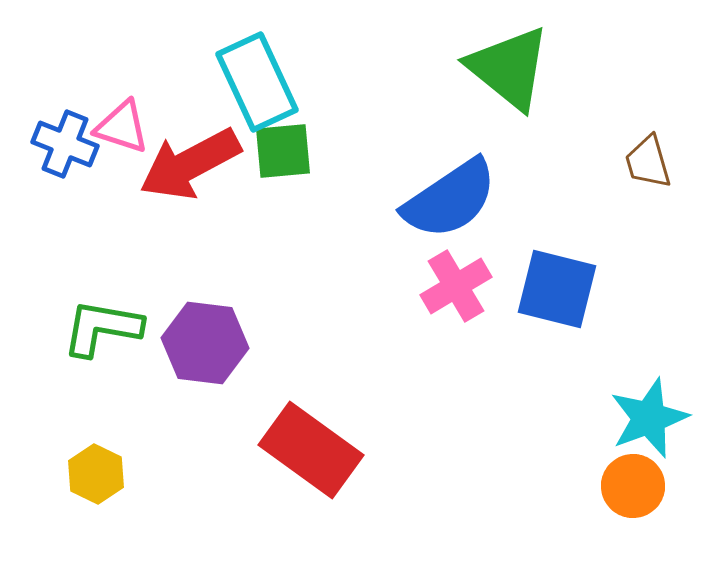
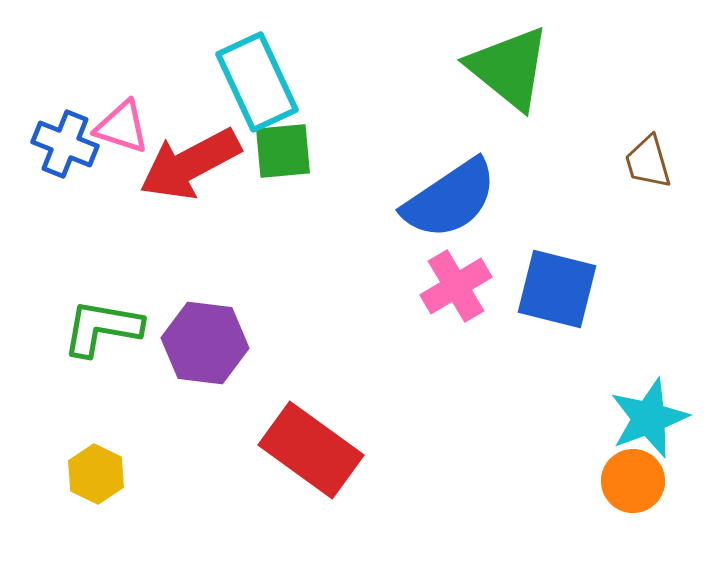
orange circle: moved 5 px up
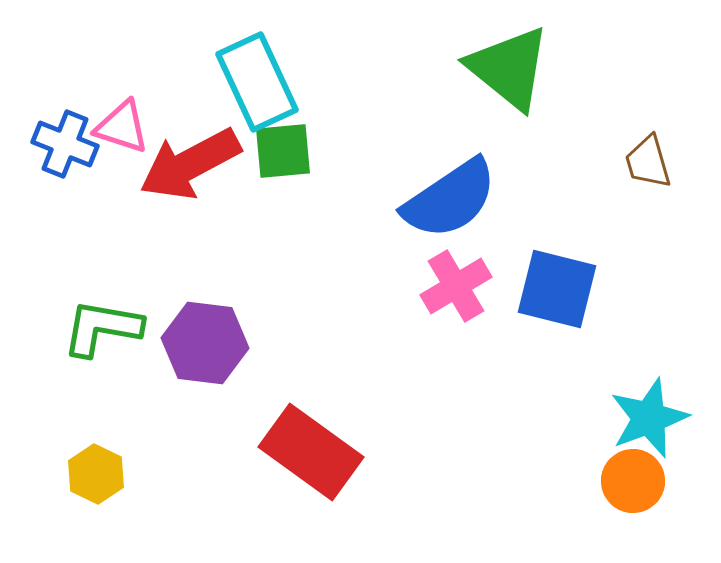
red rectangle: moved 2 px down
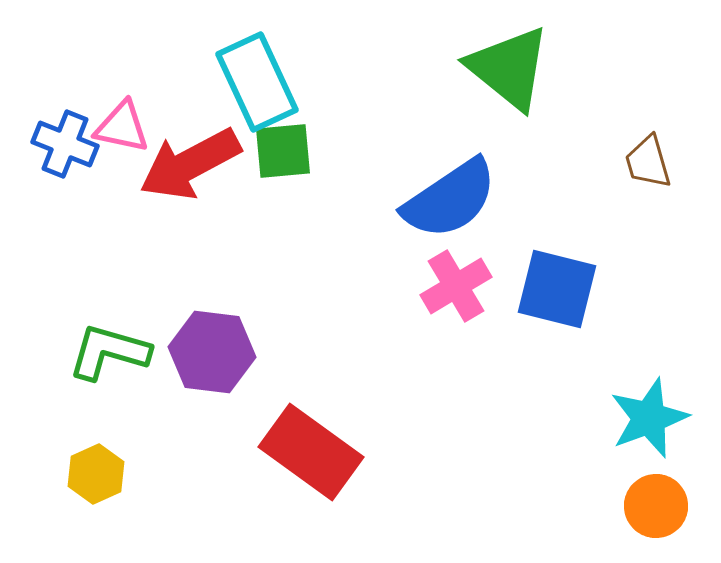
pink triangle: rotated 6 degrees counterclockwise
green L-shape: moved 7 px right, 24 px down; rotated 6 degrees clockwise
purple hexagon: moved 7 px right, 9 px down
yellow hexagon: rotated 10 degrees clockwise
orange circle: moved 23 px right, 25 px down
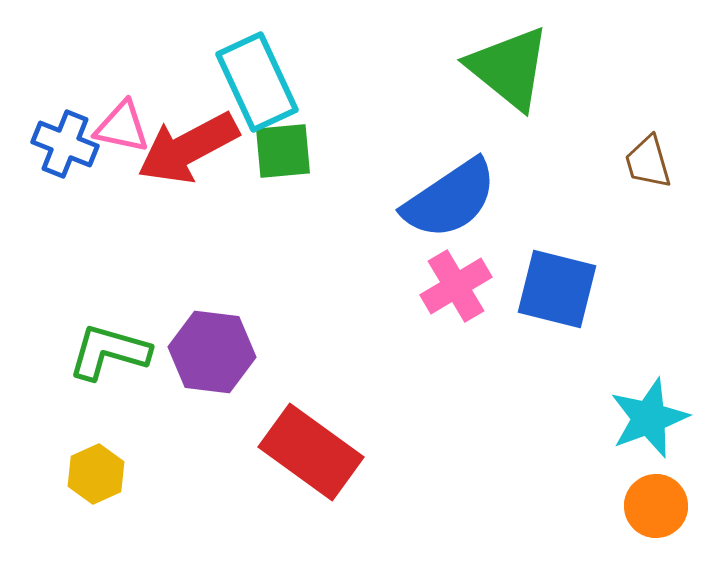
red arrow: moved 2 px left, 16 px up
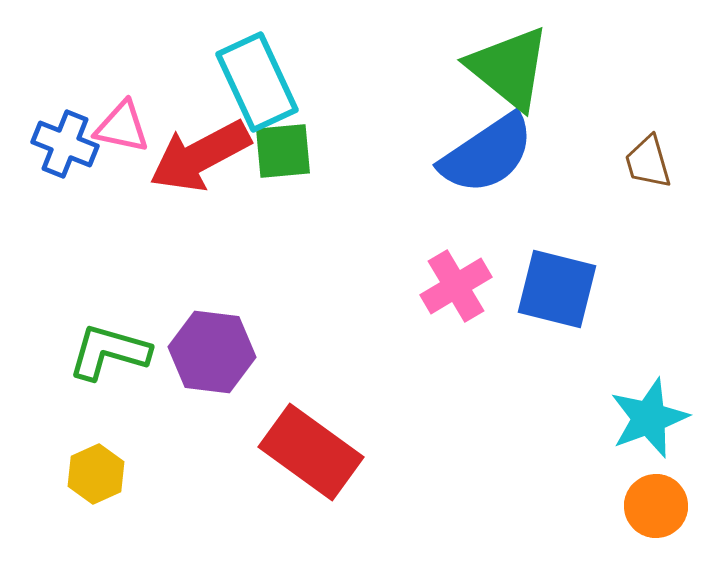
red arrow: moved 12 px right, 8 px down
blue semicircle: moved 37 px right, 45 px up
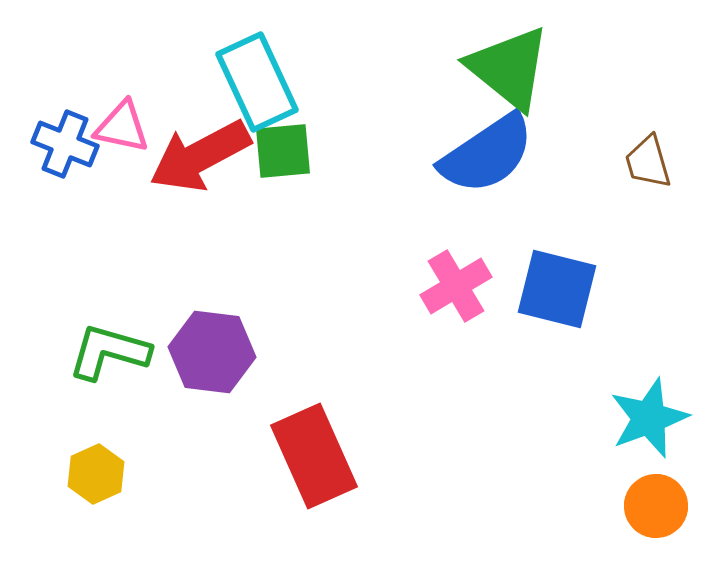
red rectangle: moved 3 px right, 4 px down; rotated 30 degrees clockwise
